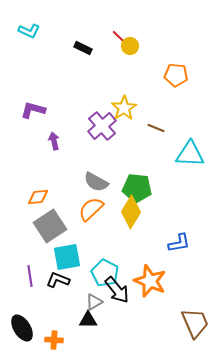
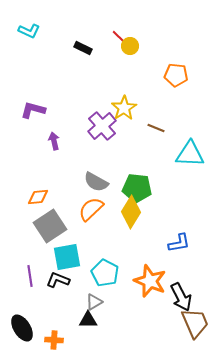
black arrow: moved 64 px right, 7 px down; rotated 12 degrees clockwise
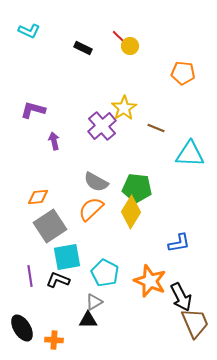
orange pentagon: moved 7 px right, 2 px up
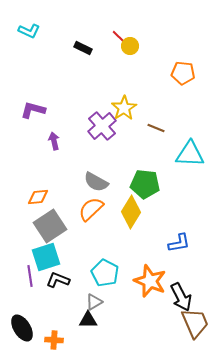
green pentagon: moved 8 px right, 4 px up
cyan square: moved 21 px left; rotated 8 degrees counterclockwise
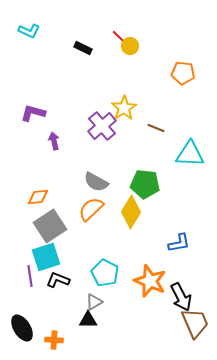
purple L-shape: moved 3 px down
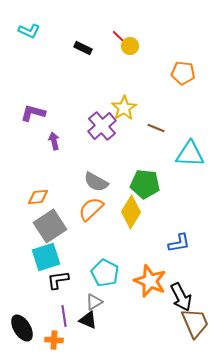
purple line: moved 34 px right, 40 px down
black L-shape: rotated 30 degrees counterclockwise
black triangle: rotated 24 degrees clockwise
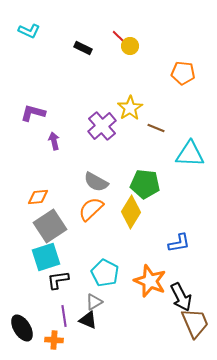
yellow star: moved 6 px right
